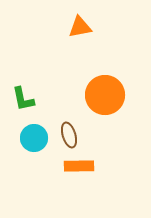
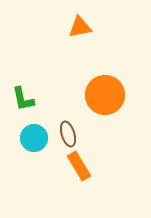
brown ellipse: moved 1 px left, 1 px up
orange rectangle: rotated 60 degrees clockwise
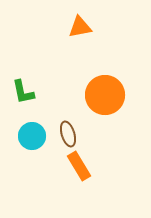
green L-shape: moved 7 px up
cyan circle: moved 2 px left, 2 px up
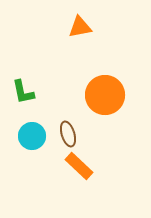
orange rectangle: rotated 16 degrees counterclockwise
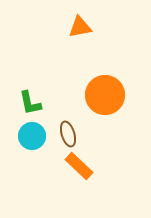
green L-shape: moved 7 px right, 11 px down
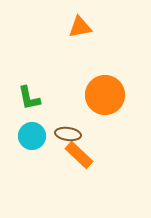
green L-shape: moved 1 px left, 5 px up
brown ellipse: rotated 65 degrees counterclockwise
orange rectangle: moved 11 px up
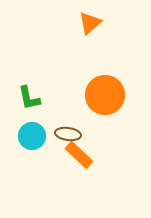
orange triangle: moved 10 px right, 4 px up; rotated 30 degrees counterclockwise
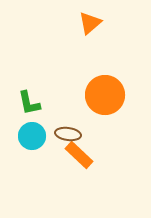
green L-shape: moved 5 px down
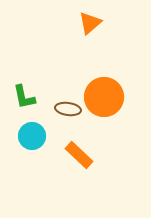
orange circle: moved 1 px left, 2 px down
green L-shape: moved 5 px left, 6 px up
brown ellipse: moved 25 px up
